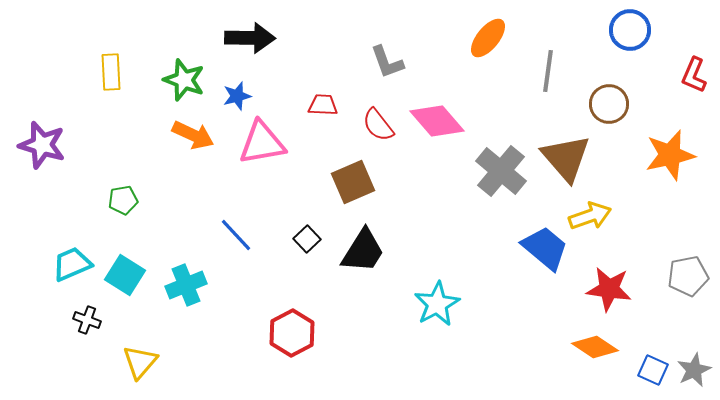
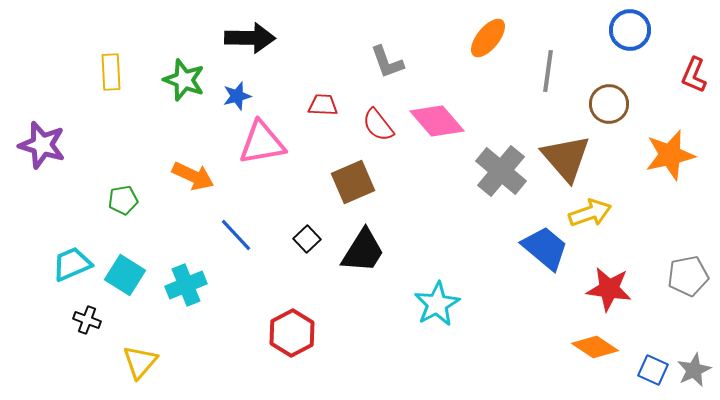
orange arrow: moved 41 px down
yellow arrow: moved 3 px up
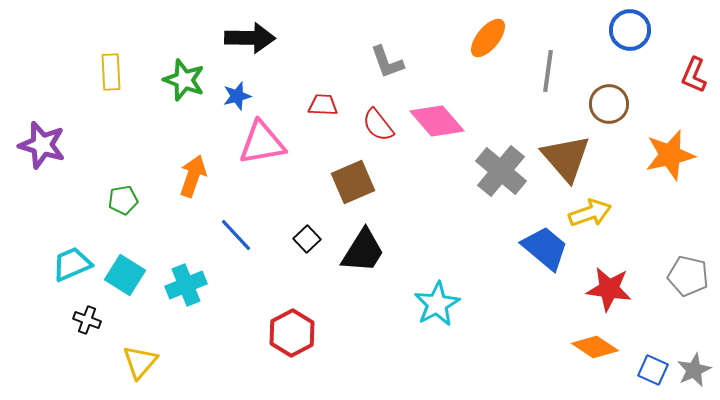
orange arrow: rotated 96 degrees counterclockwise
gray pentagon: rotated 24 degrees clockwise
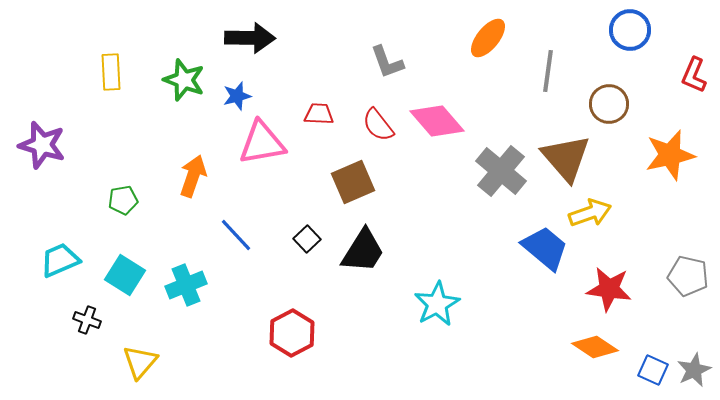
red trapezoid: moved 4 px left, 9 px down
cyan trapezoid: moved 12 px left, 4 px up
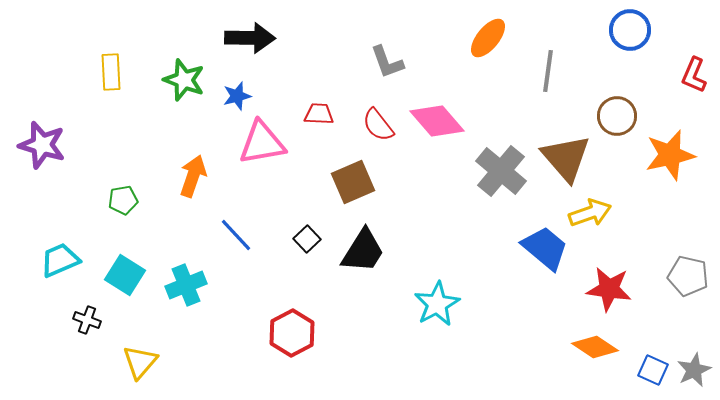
brown circle: moved 8 px right, 12 px down
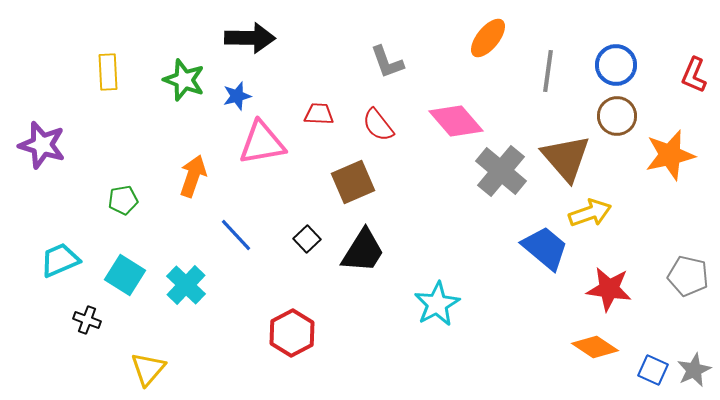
blue circle: moved 14 px left, 35 px down
yellow rectangle: moved 3 px left
pink diamond: moved 19 px right
cyan cross: rotated 24 degrees counterclockwise
yellow triangle: moved 8 px right, 7 px down
